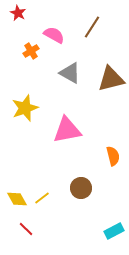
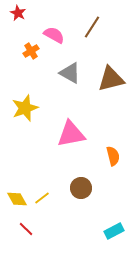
pink triangle: moved 4 px right, 4 px down
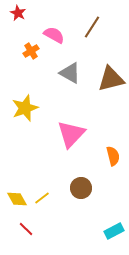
pink triangle: rotated 36 degrees counterclockwise
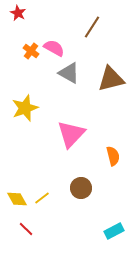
pink semicircle: moved 13 px down
orange cross: rotated 21 degrees counterclockwise
gray triangle: moved 1 px left
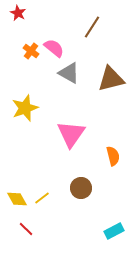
pink semicircle: rotated 10 degrees clockwise
pink triangle: rotated 8 degrees counterclockwise
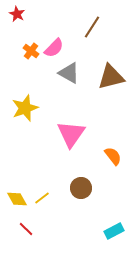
red star: moved 1 px left, 1 px down
pink semicircle: rotated 95 degrees clockwise
brown triangle: moved 2 px up
orange semicircle: rotated 24 degrees counterclockwise
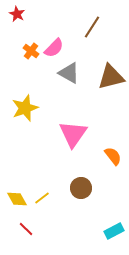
pink triangle: moved 2 px right
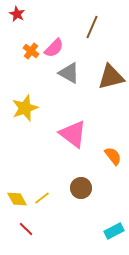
brown line: rotated 10 degrees counterclockwise
pink triangle: rotated 28 degrees counterclockwise
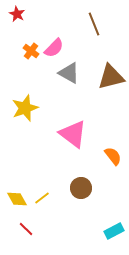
brown line: moved 2 px right, 3 px up; rotated 45 degrees counterclockwise
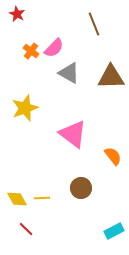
brown triangle: rotated 12 degrees clockwise
yellow line: rotated 35 degrees clockwise
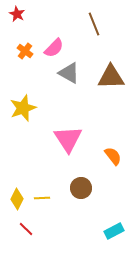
orange cross: moved 6 px left
yellow star: moved 2 px left
pink triangle: moved 5 px left, 5 px down; rotated 20 degrees clockwise
yellow diamond: rotated 55 degrees clockwise
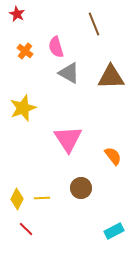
pink semicircle: moved 2 px right, 1 px up; rotated 120 degrees clockwise
